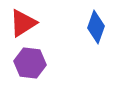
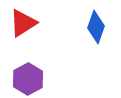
purple hexagon: moved 2 px left, 16 px down; rotated 24 degrees clockwise
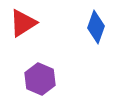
purple hexagon: moved 12 px right; rotated 8 degrees counterclockwise
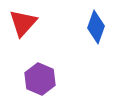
red triangle: rotated 16 degrees counterclockwise
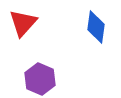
blue diamond: rotated 12 degrees counterclockwise
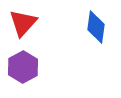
purple hexagon: moved 17 px left, 12 px up; rotated 8 degrees clockwise
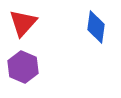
purple hexagon: rotated 8 degrees counterclockwise
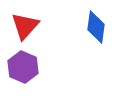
red triangle: moved 2 px right, 3 px down
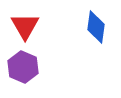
red triangle: rotated 12 degrees counterclockwise
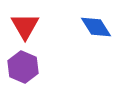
blue diamond: rotated 40 degrees counterclockwise
